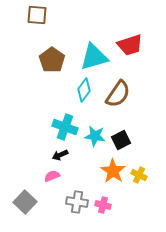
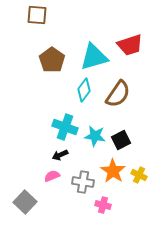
gray cross: moved 6 px right, 20 px up
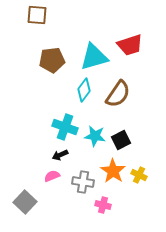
brown pentagon: rotated 30 degrees clockwise
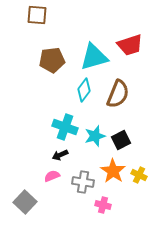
brown semicircle: rotated 12 degrees counterclockwise
cyan star: rotated 25 degrees counterclockwise
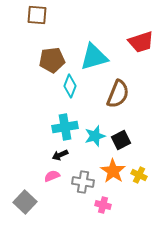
red trapezoid: moved 11 px right, 3 px up
cyan diamond: moved 14 px left, 4 px up; rotated 15 degrees counterclockwise
cyan cross: rotated 30 degrees counterclockwise
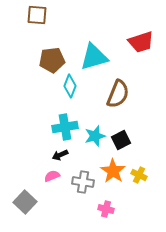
pink cross: moved 3 px right, 4 px down
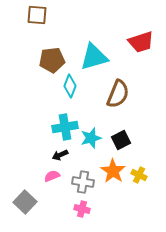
cyan star: moved 4 px left, 2 px down
pink cross: moved 24 px left
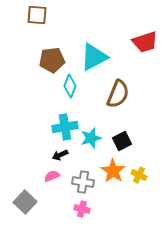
red trapezoid: moved 4 px right
cyan triangle: rotated 12 degrees counterclockwise
black square: moved 1 px right, 1 px down
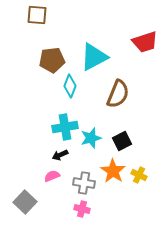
gray cross: moved 1 px right, 1 px down
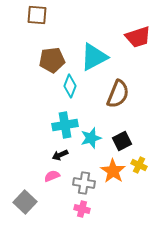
red trapezoid: moved 7 px left, 5 px up
cyan cross: moved 2 px up
yellow cross: moved 10 px up
